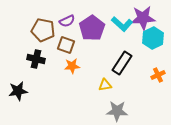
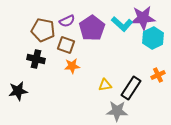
black rectangle: moved 9 px right, 25 px down
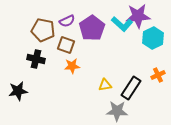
purple star: moved 5 px left, 2 px up
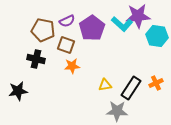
cyan hexagon: moved 4 px right, 2 px up; rotated 25 degrees counterclockwise
orange cross: moved 2 px left, 8 px down
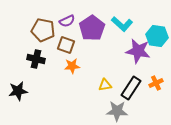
purple star: moved 35 px down; rotated 15 degrees clockwise
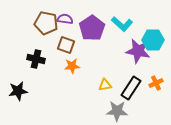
purple semicircle: moved 2 px left, 2 px up; rotated 147 degrees counterclockwise
brown pentagon: moved 3 px right, 7 px up
cyan hexagon: moved 4 px left, 4 px down; rotated 10 degrees counterclockwise
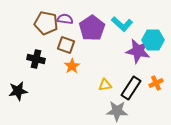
orange star: rotated 28 degrees counterclockwise
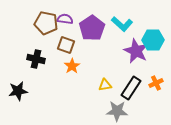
purple star: moved 2 px left; rotated 15 degrees clockwise
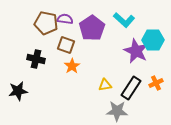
cyan L-shape: moved 2 px right, 4 px up
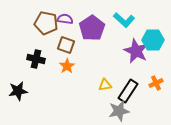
orange star: moved 5 px left
black rectangle: moved 3 px left, 3 px down
gray star: moved 2 px right; rotated 15 degrees counterclockwise
